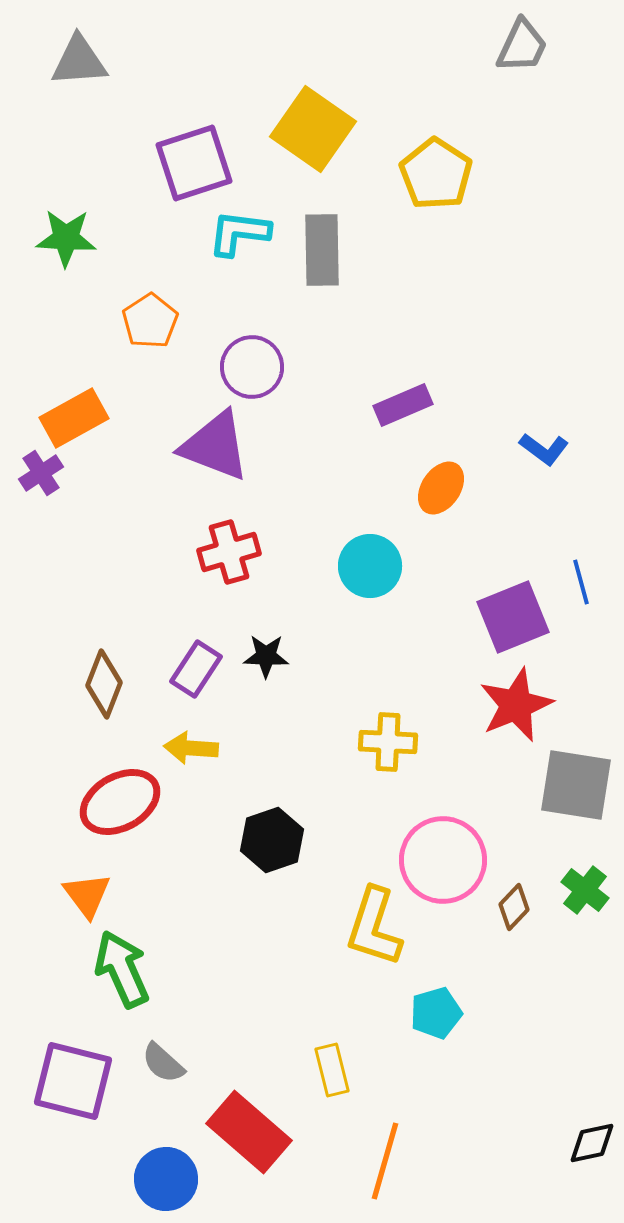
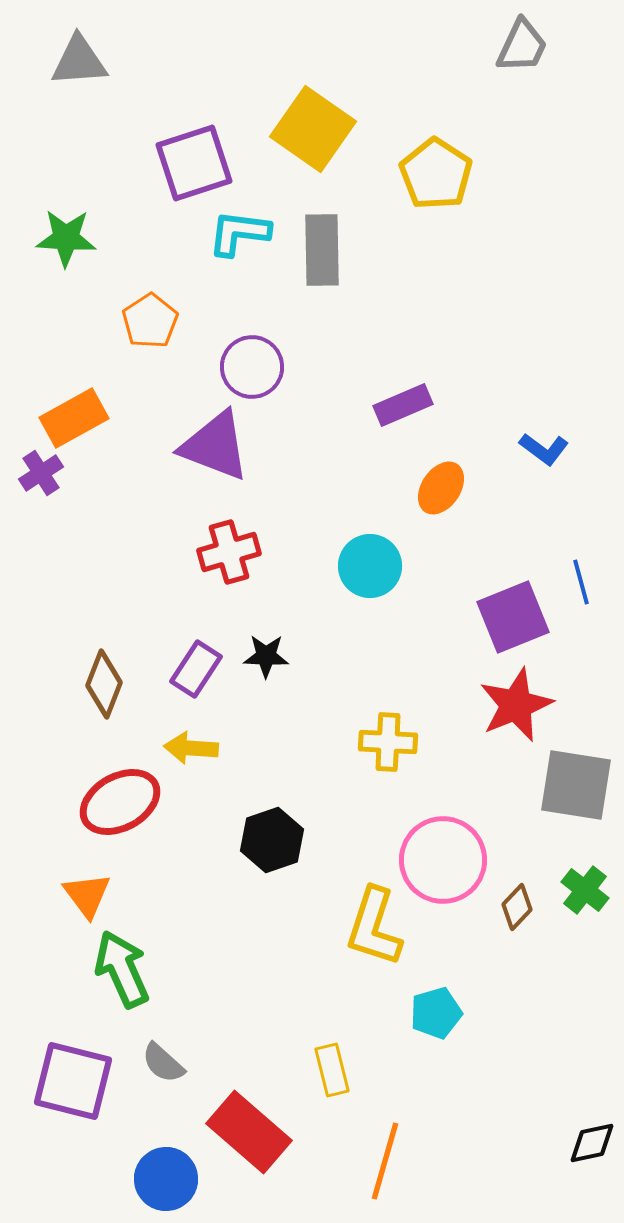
brown diamond at (514, 907): moved 3 px right
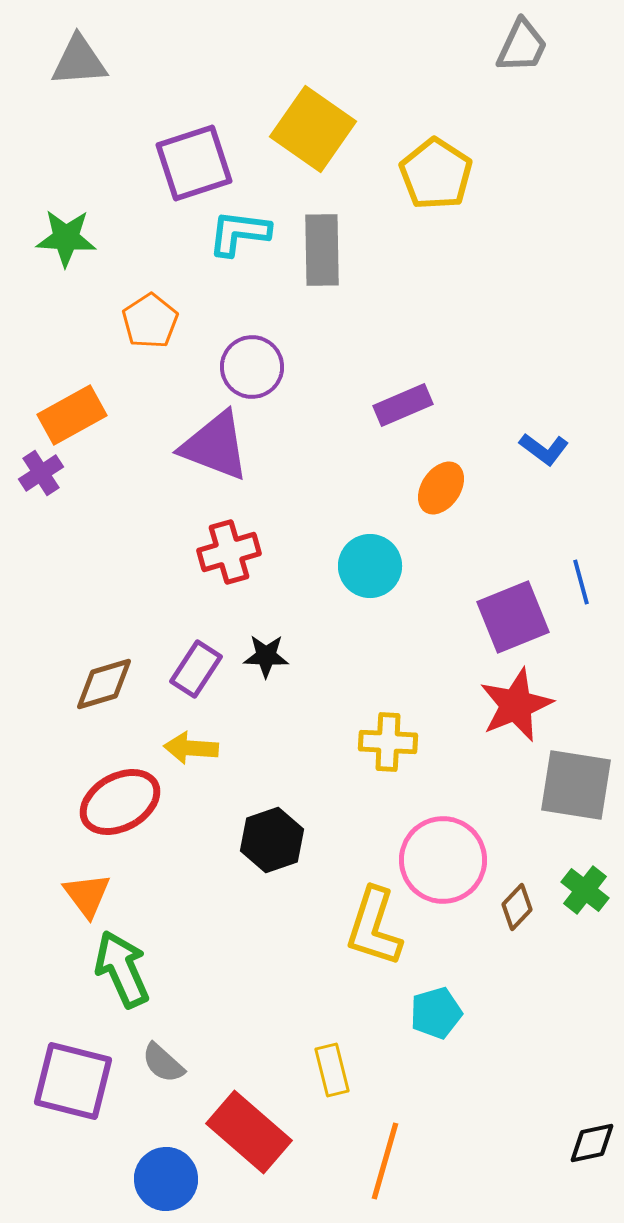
orange rectangle at (74, 418): moved 2 px left, 3 px up
brown diamond at (104, 684): rotated 52 degrees clockwise
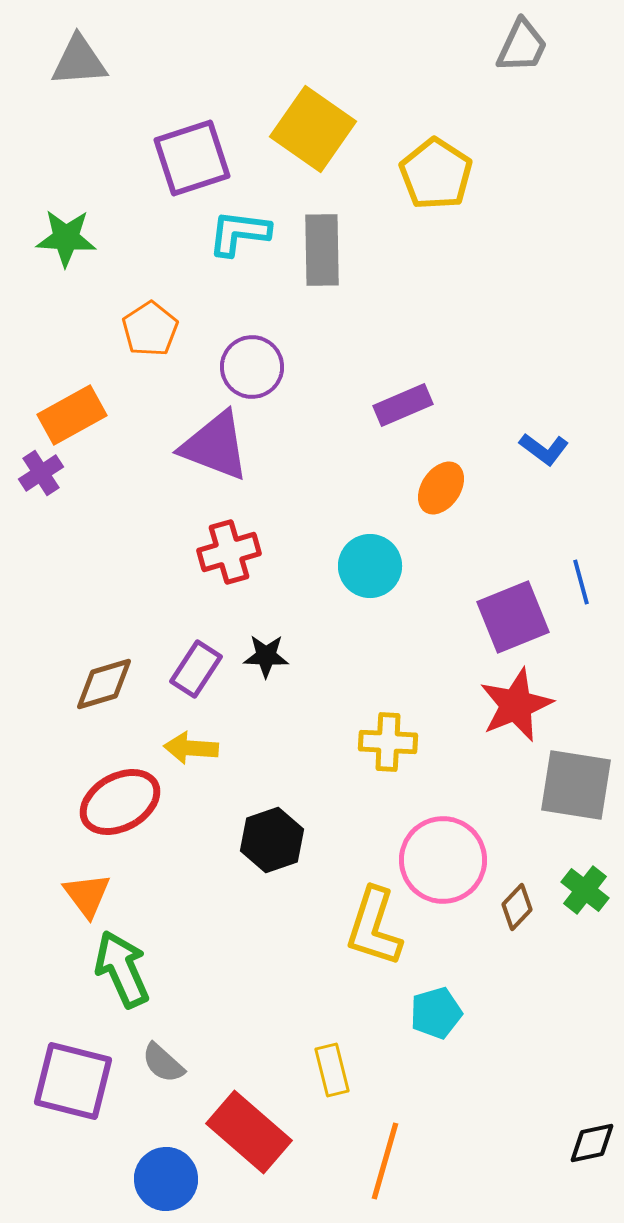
purple square at (194, 163): moved 2 px left, 5 px up
orange pentagon at (150, 321): moved 8 px down
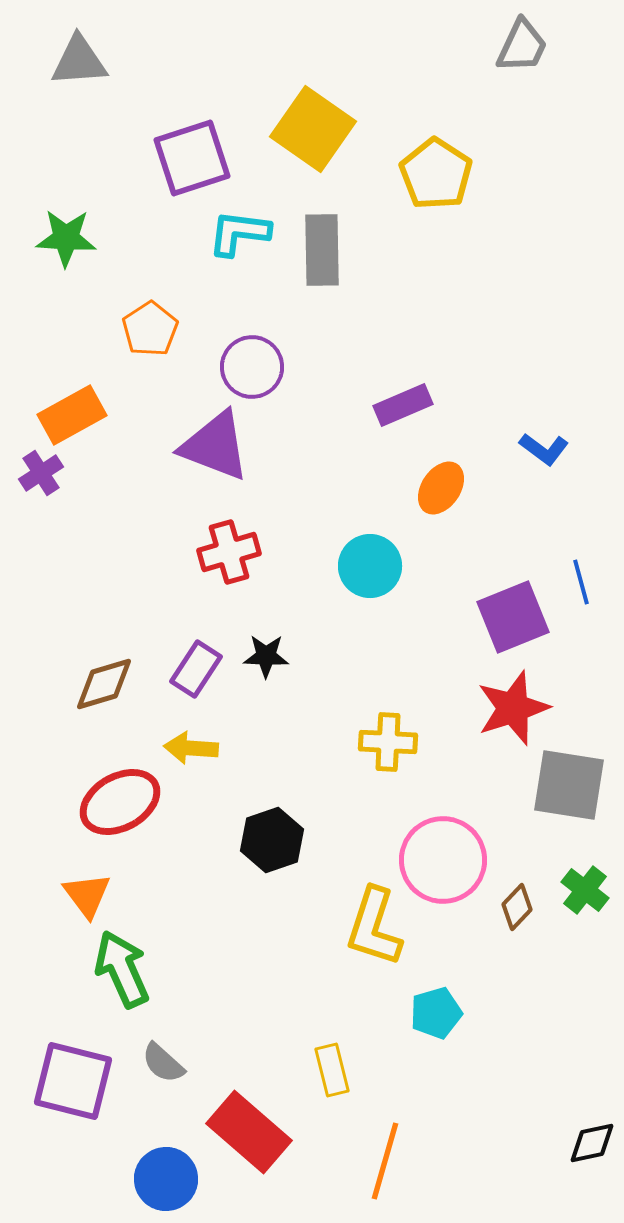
red star at (516, 705): moved 3 px left, 3 px down; rotated 4 degrees clockwise
gray square at (576, 785): moved 7 px left
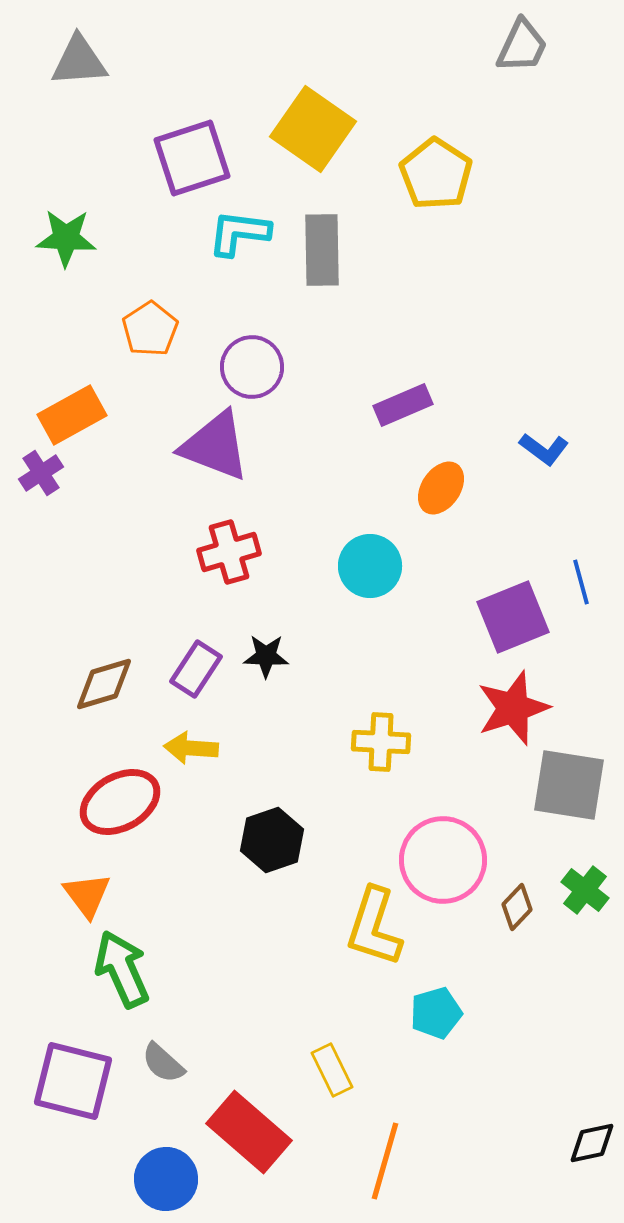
yellow cross at (388, 742): moved 7 px left
yellow rectangle at (332, 1070): rotated 12 degrees counterclockwise
